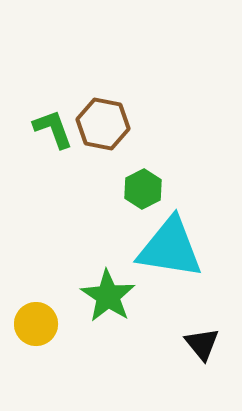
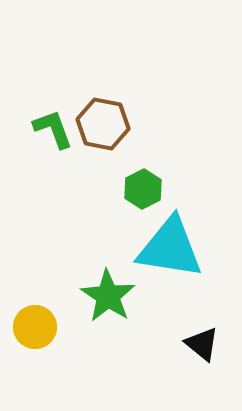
yellow circle: moved 1 px left, 3 px down
black triangle: rotated 12 degrees counterclockwise
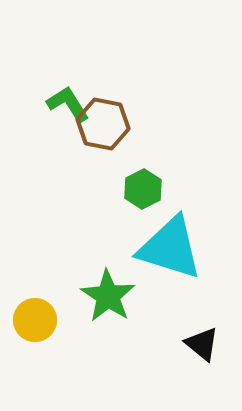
green L-shape: moved 15 px right, 25 px up; rotated 12 degrees counterclockwise
cyan triangle: rotated 8 degrees clockwise
yellow circle: moved 7 px up
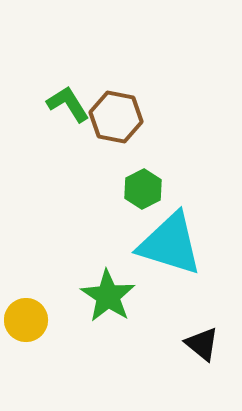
brown hexagon: moved 13 px right, 7 px up
cyan triangle: moved 4 px up
yellow circle: moved 9 px left
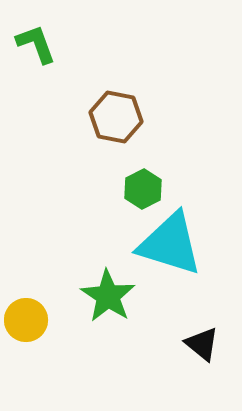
green L-shape: moved 32 px left, 60 px up; rotated 12 degrees clockwise
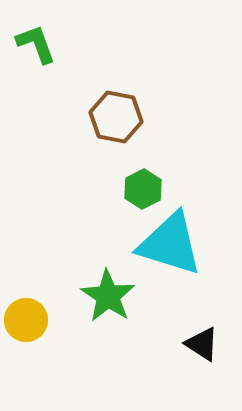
black triangle: rotated 6 degrees counterclockwise
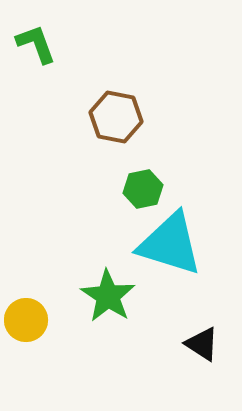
green hexagon: rotated 15 degrees clockwise
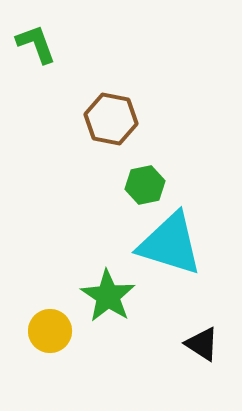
brown hexagon: moved 5 px left, 2 px down
green hexagon: moved 2 px right, 4 px up
yellow circle: moved 24 px right, 11 px down
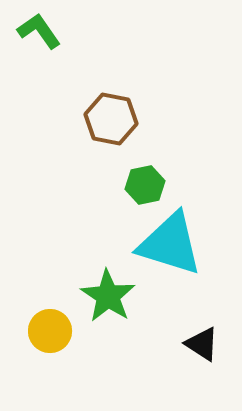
green L-shape: moved 3 px right, 13 px up; rotated 15 degrees counterclockwise
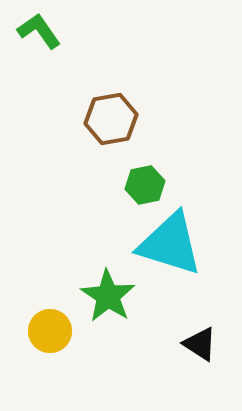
brown hexagon: rotated 21 degrees counterclockwise
black triangle: moved 2 px left
